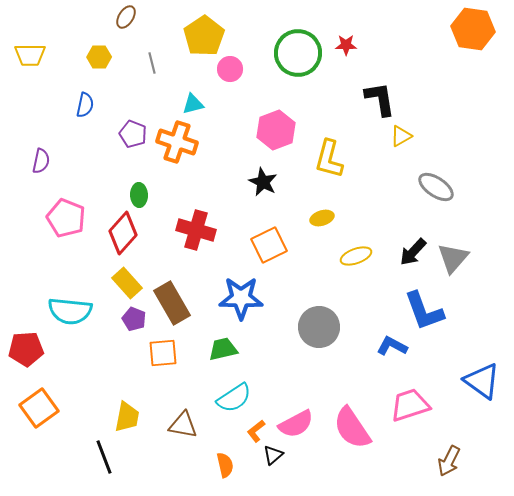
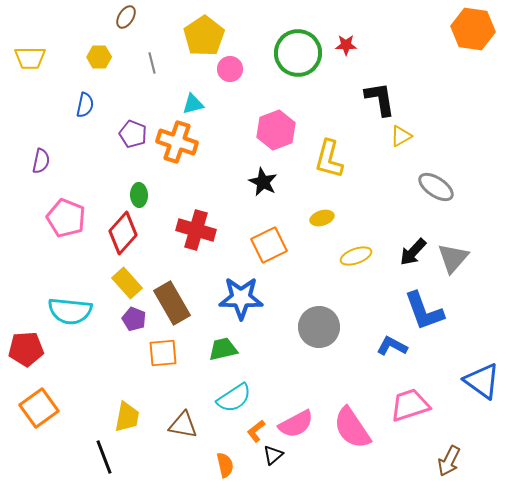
yellow trapezoid at (30, 55): moved 3 px down
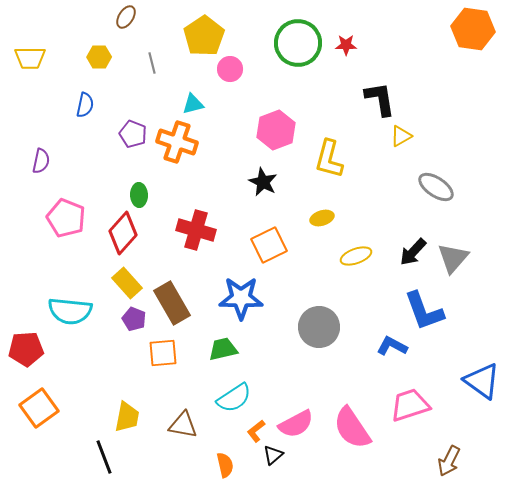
green circle at (298, 53): moved 10 px up
